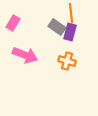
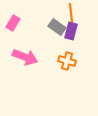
purple rectangle: moved 1 px right, 1 px up
pink arrow: moved 2 px down
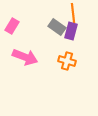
orange line: moved 2 px right
pink rectangle: moved 1 px left, 3 px down
